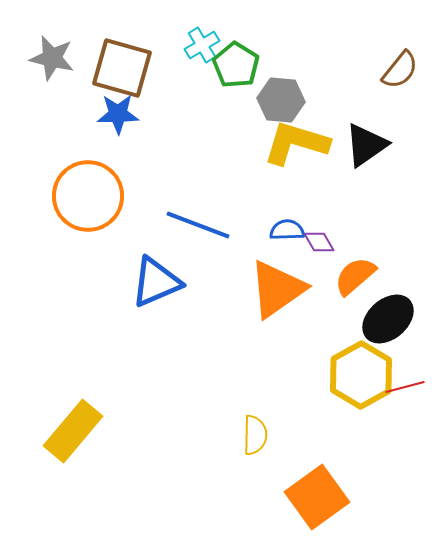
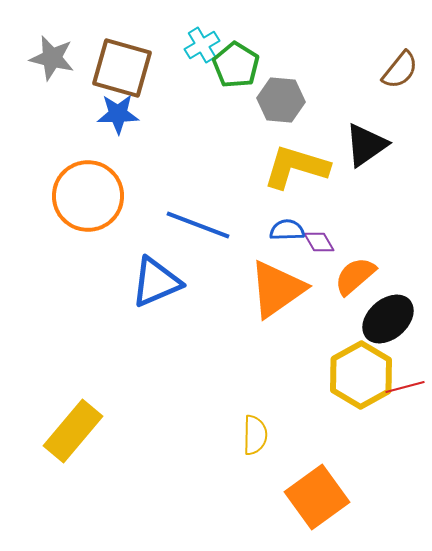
yellow L-shape: moved 24 px down
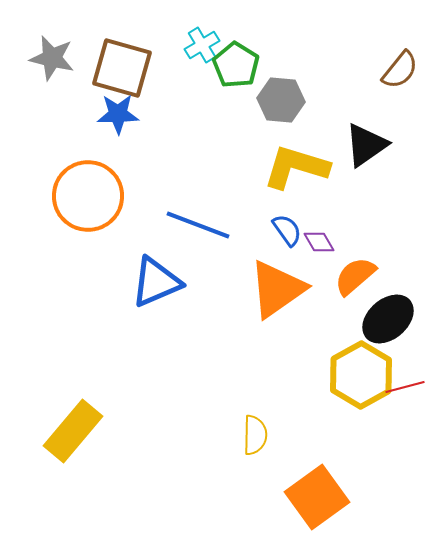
blue semicircle: rotated 56 degrees clockwise
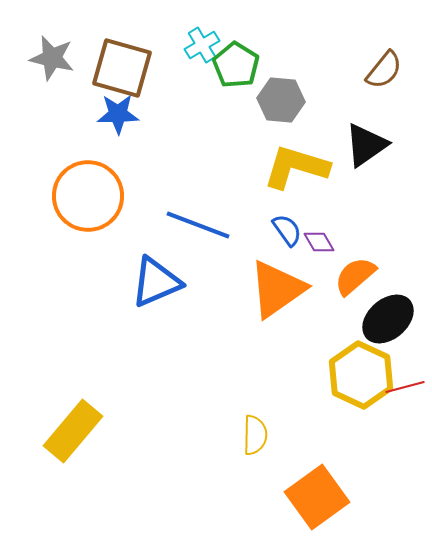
brown semicircle: moved 16 px left
yellow hexagon: rotated 6 degrees counterclockwise
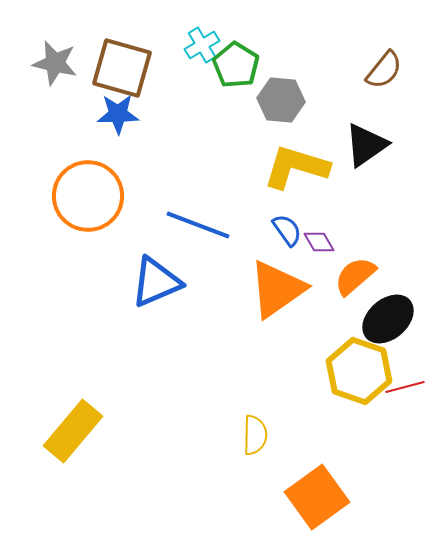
gray star: moved 3 px right, 5 px down
yellow hexagon: moved 2 px left, 4 px up; rotated 6 degrees counterclockwise
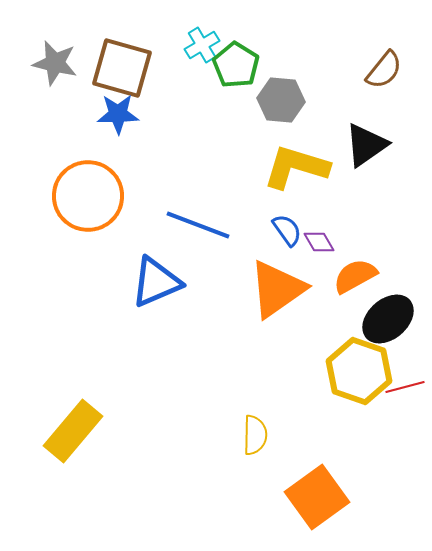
orange semicircle: rotated 12 degrees clockwise
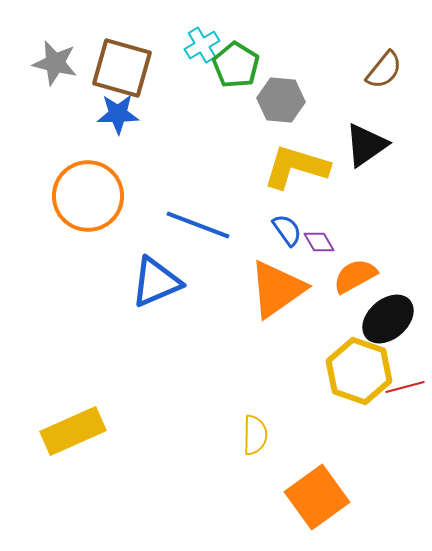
yellow rectangle: rotated 26 degrees clockwise
